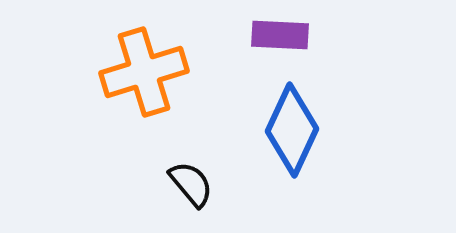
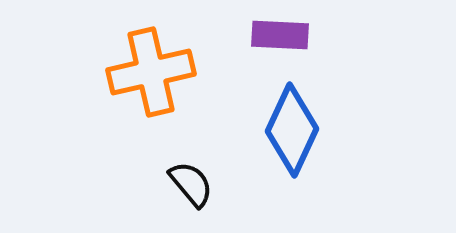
orange cross: moved 7 px right; rotated 4 degrees clockwise
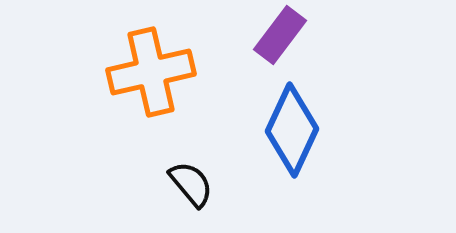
purple rectangle: rotated 56 degrees counterclockwise
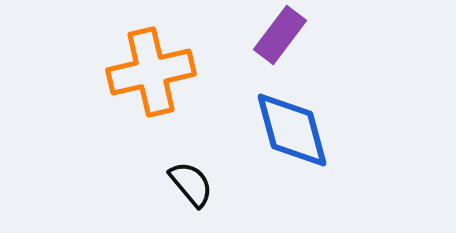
blue diamond: rotated 40 degrees counterclockwise
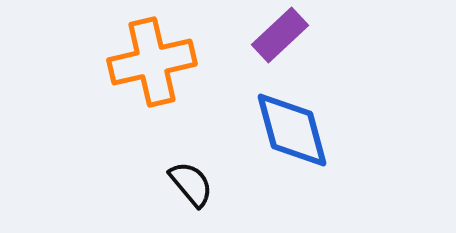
purple rectangle: rotated 10 degrees clockwise
orange cross: moved 1 px right, 10 px up
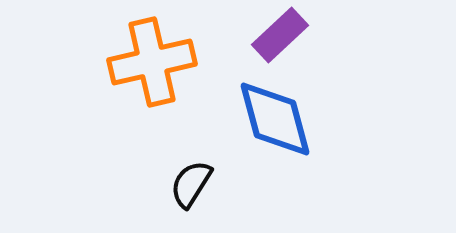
blue diamond: moved 17 px left, 11 px up
black semicircle: rotated 108 degrees counterclockwise
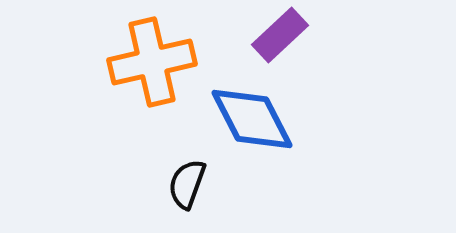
blue diamond: moved 23 px left; rotated 12 degrees counterclockwise
black semicircle: moved 4 px left; rotated 12 degrees counterclockwise
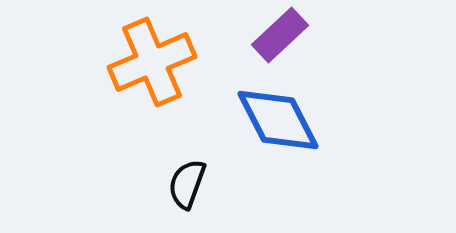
orange cross: rotated 10 degrees counterclockwise
blue diamond: moved 26 px right, 1 px down
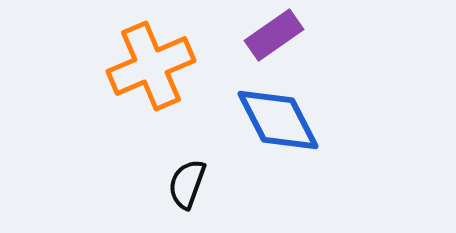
purple rectangle: moved 6 px left; rotated 8 degrees clockwise
orange cross: moved 1 px left, 4 px down
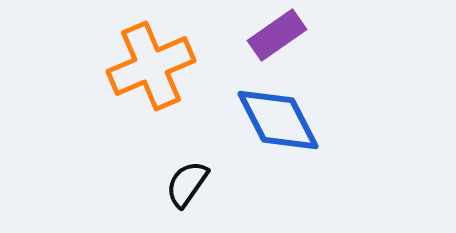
purple rectangle: moved 3 px right
black semicircle: rotated 15 degrees clockwise
